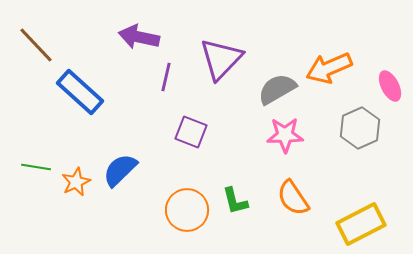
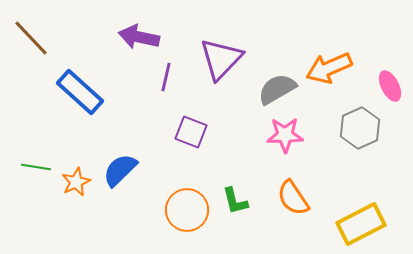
brown line: moved 5 px left, 7 px up
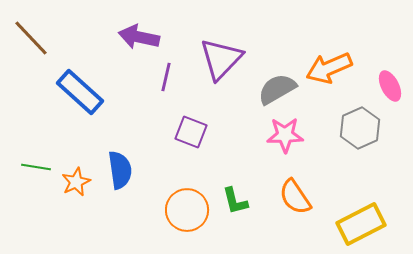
blue semicircle: rotated 126 degrees clockwise
orange semicircle: moved 2 px right, 1 px up
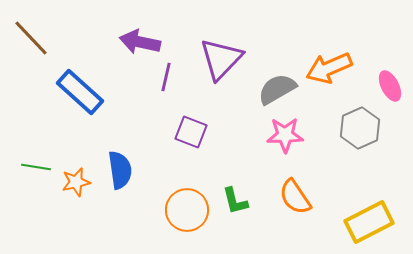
purple arrow: moved 1 px right, 5 px down
orange star: rotated 12 degrees clockwise
yellow rectangle: moved 8 px right, 2 px up
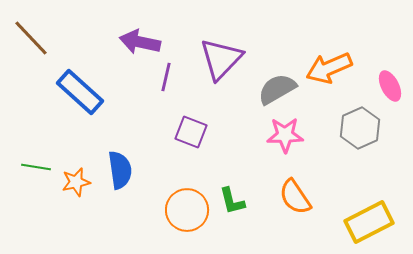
green L-shape: moved 3 px left
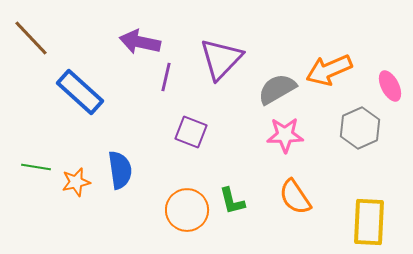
orange arrow: moved 2 px down
yellow rectangle: rotated 60 degrees counterclockwise
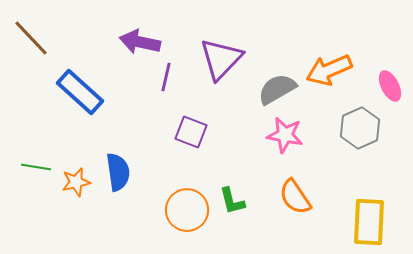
pink star: rotated 12 degrees clockwise
blue semicircle: moved 2 px left, 2 px down
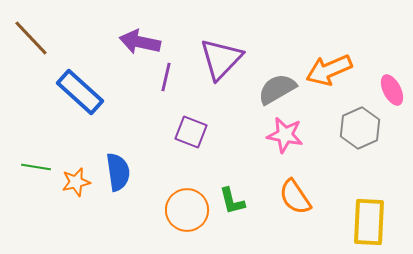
pink ellipse: moved 2 px right, 4 px down
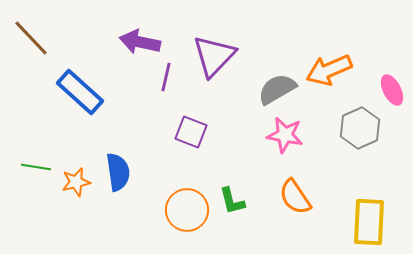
purple triangle: moved 7 px left, 3 px up
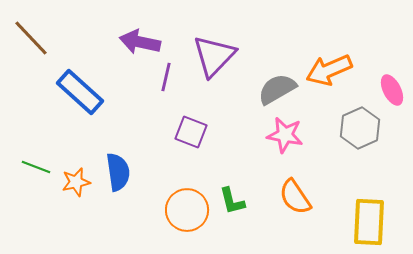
green line: rotated 12 degrees clockwise
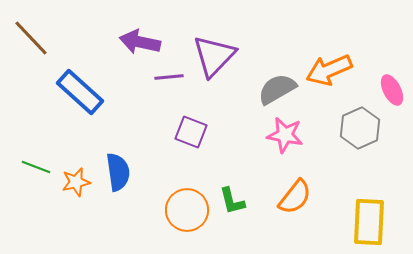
purple line: moved 3 px right; rotated 72 degrees clockwise
orange semicircle: rotated 108 degrees counterclockwise
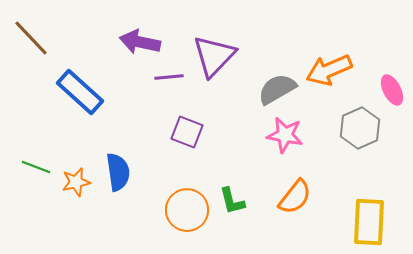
purple square: moved 4 px left
